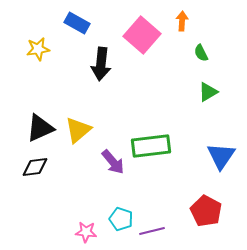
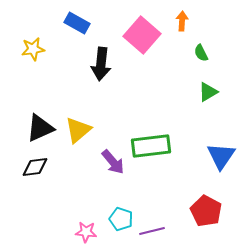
yellow star: moved 5 px left
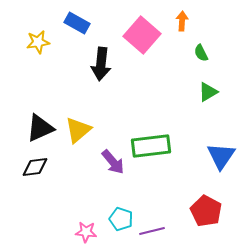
yellow star: moved 5 px right, 7 px up
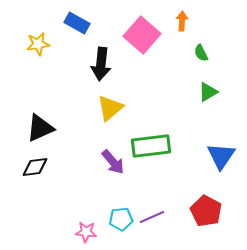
yellow star: moved 2 px down
yellow triangle: moved 32 px right, 22 px up
cyan pentagon: rotated 25 degrees counterclockwise
purple line: moved 14 px up; rotated 10 degrees counterclockwise
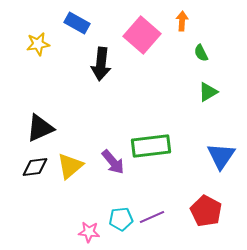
yellow triangle: moved 40 px left, 58 px down
pink star: moved 3 px right
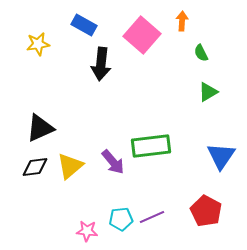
blue rectangle: moved 7 px right, 2 px down
pink star: moved 2 px left, 1 px up
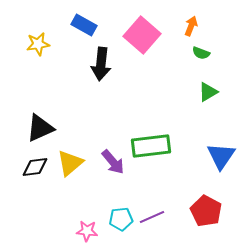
orange arrow: moved 9 px right, 5 px down; rotated 18 degrees clockwise
green semicircle: rotated 42 degrees counterclockwise
yellow triangle: moved 3 px up
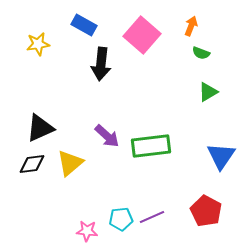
purple arrow: moved 6 px left, 26 px up; rotated 8 degrees counterclockwise
black diamond: moved 3 px left, 3 px up
